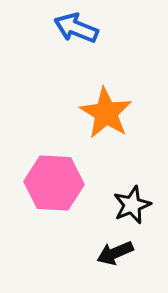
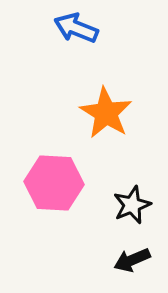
black arrow: moved 17 px right, 7 px down
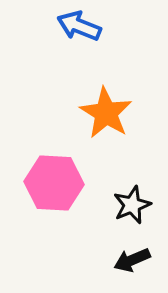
blue arrow: moved 3 px right, 2 px up
